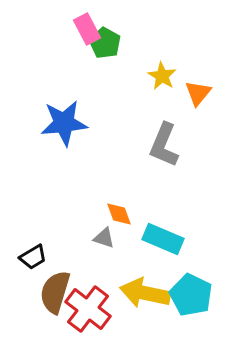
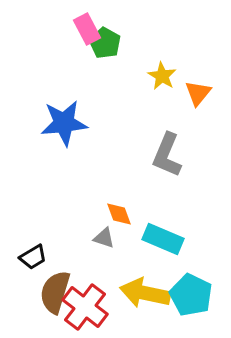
gray L-shape: moved 3 px right, 10 px down
red cross: moved 3 px left, 2 px up
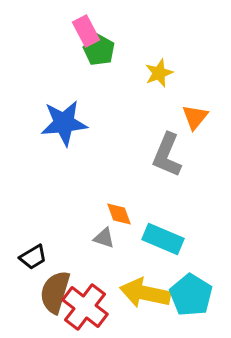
pink rectangle: moved 1 px left, 2 px down
green pentagon: moved 6 px left, 7 px down
yellow star: moved 3 px left, 3 px up; rotated 20 degrees clockwise
orange triangle: moved 3 px left, 24 px down
cyan pentagon: rotated 6 degrees clockwise
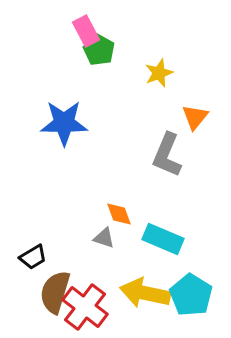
blue star: rotated 6 degrees clockwise
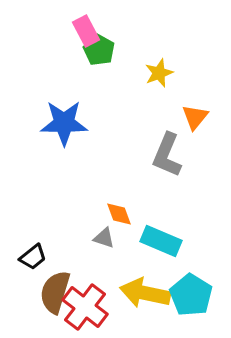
cyan rectangle: moved 2 px left, 2 px down
black trapezoid: rotated 8 degrees counterclockwise
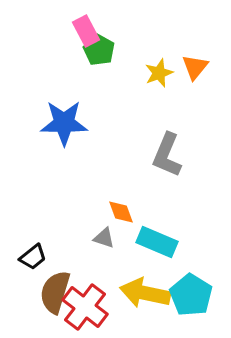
orange triangle: moved 50 px up
orange diamond: moved 2 px right, 2 px up
cyan rectangle: moved 4 px left, 1 px down
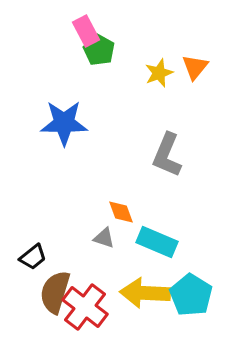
yellow arrow: rotated 9 degrees counterclockwise
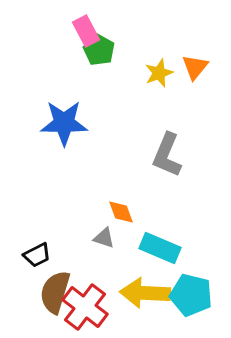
cyan rectangle: moved 3 px right, 6 px down
black trapezoid: moved 4 px right, 2 px up; rotated 12 degrees clockwise
cyan pentagon: rotated 18 degrees counterclockwise
